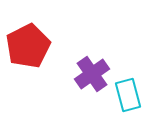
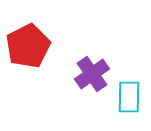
cyan rectangle: moved 1 px right, 2 px down; rotated 16 degrees clockwise
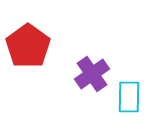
red pentagon: rotated 9 degrees counterclockwise
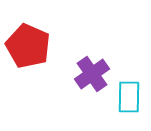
red pentagon: rotated 12 degrees counterclockwise
